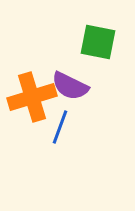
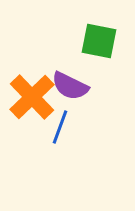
green square: moved 1 px right, 1 px up
orange cross: rotated 27 degrees counterclockwise
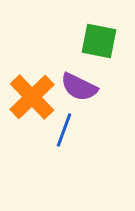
purple semicircle: moved 9 px right, 1 px down
blue line: moved 4 px right, 3 px down
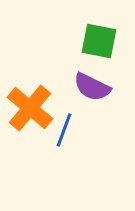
purple semicircle: moved 13 px right
orange cross: moved 2 px left, 11 px down; rotated 6 degrees counterclockwise
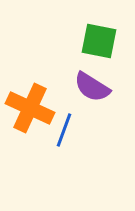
purple semicircle: rotated 6 degrees clockwise
orange cross: rotated 15 degrees counterclockwise
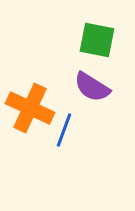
green square: moved 2 px left, 1 px up
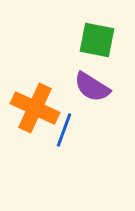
orange cross: moved 5 px right
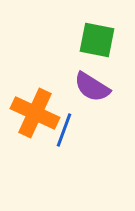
orange cross: moved 5 px down
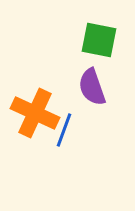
green square: moved 2 px right
purple semicircle: rotated 39 degrees clockwise
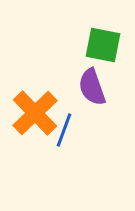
green square: moved 4 px right, 5 px down
orange cross: rotated 21 degrees clockwise
